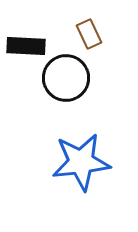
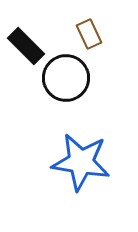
black rectangle: rotated 42 degrees clockwise
blue star: rotated 16 degrees clockwise
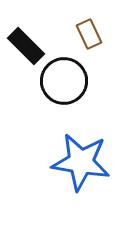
black circle: moved 2 px left, 3 px down
